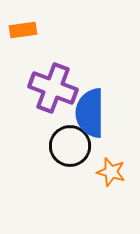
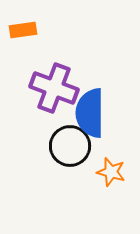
purple cross: moved 1 px right
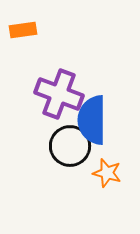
purple cross: moved 5 px right, 6 px down
blue semicircle: moved 2 px right, 7 px down
orange star: moved 4 px left, 1 px down
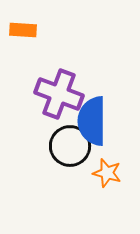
orange rectangle: rotated 12 degrees clockwise
blue semicircle: moved 1 px down
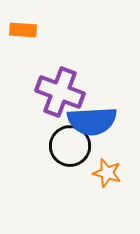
purple cross: moved 1 px right, 2 px up
blue semicircle: rotated 93 degrees counterclockwise
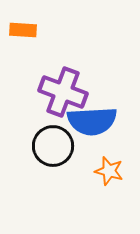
purple cross: moved 3 px right
black circle: moved 17 px left
orange star: moved 2 px right, 2 px up
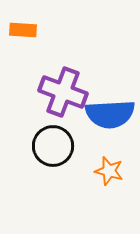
blue semicircle: moved 18 px right, 7 px up
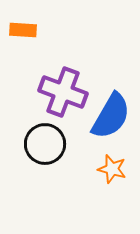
blue semicircle: moved 1 px right, 2 px down; rotated 57 degrees counterclockwise
black circle: moved 8 px left, 2 px up
orange star: moved 3 px right, 2 px up
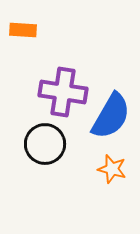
purple cross: rotated 12 degrees counterclockwise
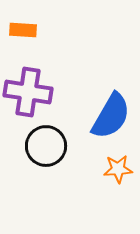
purple cross: moved 35 px left
black circle: moved 1 px right, 2 px down
orange star: moved 6 px right; rotated 20 degrees counterclockwise
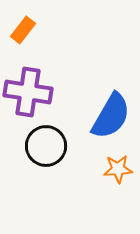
orange rectangle: rotated 56 degrees counterclockwise
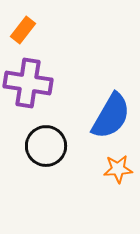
purple cross: moved 9 px up
